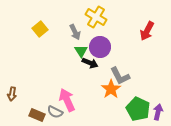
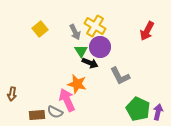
yellow cross: moved 1 px left, 9 px down
orange star: moved 34 px left, 5 px up; rotated 24 degrees counterclockwise
brown rectangle: rotated 28 degrees counterclockwise
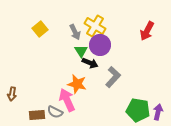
purple circle: moved 2 px up
gray L-shape: moved 7 px left, 1 px down; rotated 110 degrees counterclockwise
green pentagon: moved 1 px down; rotated 15 degrees counterclockwise
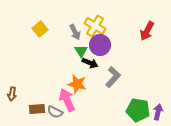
brown rectangle: moved 6 px up
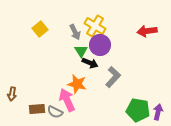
red arrow: rotated 54 degrees clockwise
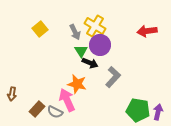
brown rectangle: rotated 42 degrees counterclockwise
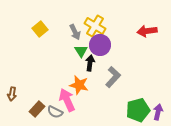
black arrow: rotated 105 degrees counterclockwise
orange star: moved 2 px right, 1 px down
green pentagon: rotated 25 degrees counterclockwise
